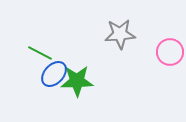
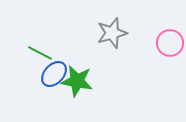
gray star: moved 8 px left, 1 px up; rotated 12 degrees counterclockwise
pink circle: moved 9 px up
green star: rotated 12 degrees clockwise
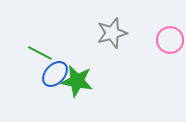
pink circle: moved 3 px up
blue ellipse: moved 1 px right
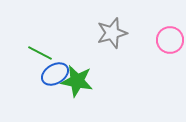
blue ellipse: rotated 16 degrees clockwise
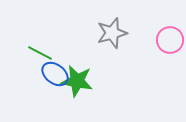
blue ellipse: rotated 68 degrees clockwise
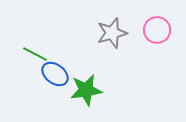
pink circle: moved 13 px left, 10 px up
green line: moved 5 px left, 1 px down
green star: moved 9 px right, 9 px down; rotated 20 degrees counterclockwise
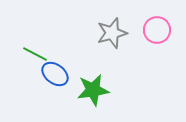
green star: moved 7 px right
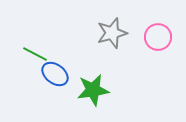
pink circle: moved 1 px right, 7 px down
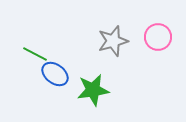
gray star: moved 1 px right, 8 px down
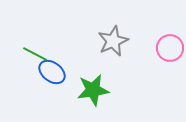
pink circle: moved 12 px right, 11 px down
gray star: rotated 8 degrees counterclockwise
blue ellipse: moved 3 px left, 2 px up
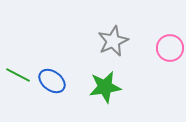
green line: moved 17 px left, 21 px down
blue ellipse: moved 9 px down
green star: moved 12 px right, 3 px up
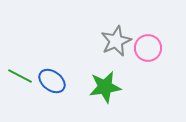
gray star: moved 3 px right
pink circle: moved 22 px left
green line: moved 2 px right, 1 px down
